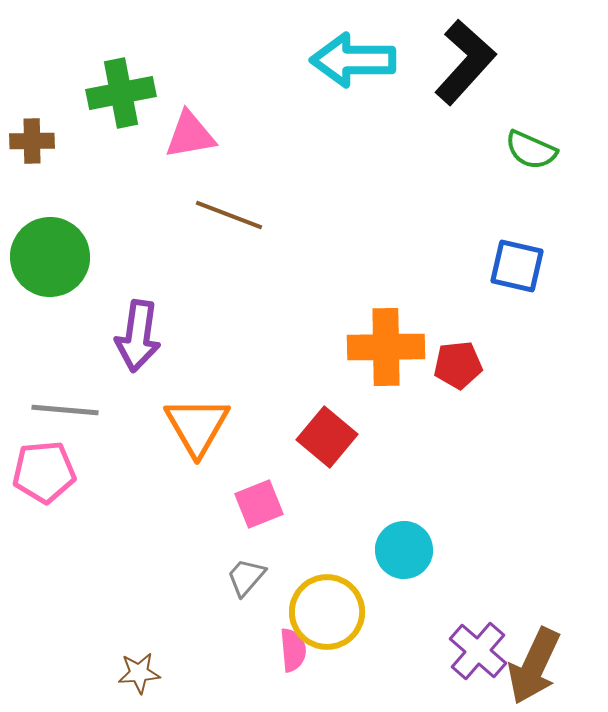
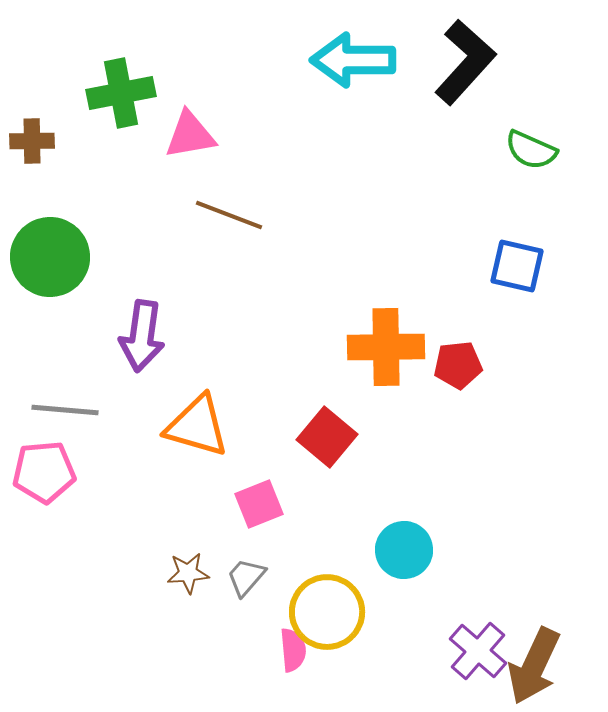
purple arrow: moved 4 px right
orange triangle: rotated 44 degrees counterclockwise
brown star: moved 49 px right, 100 px up
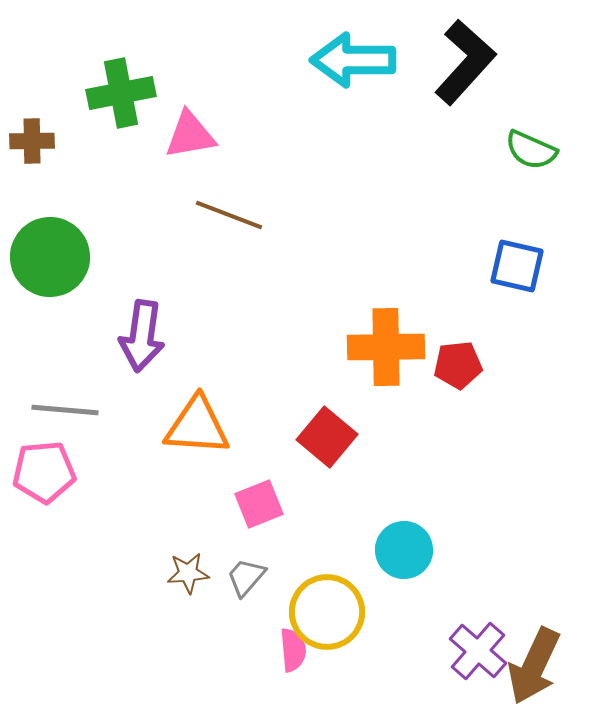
orange triangle: rotated 12 degrees counterclockwise
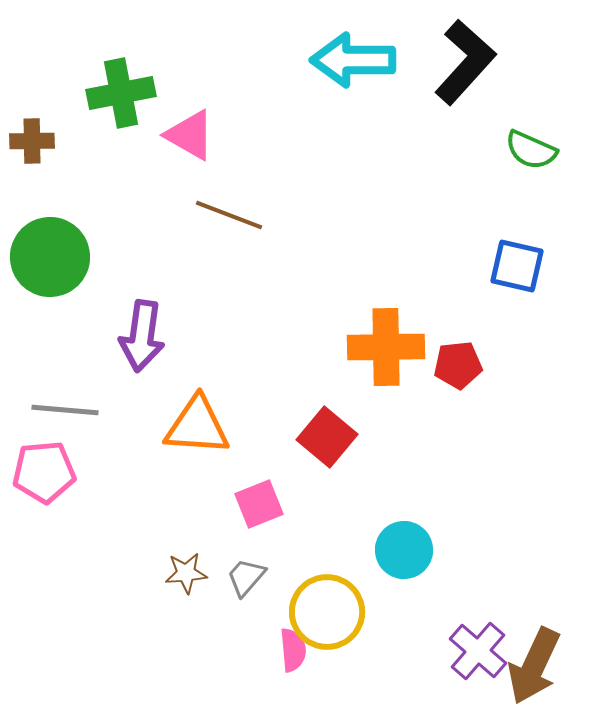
pink triangle: rotated 40 degrees clockwise
brown star: moved 2 px left
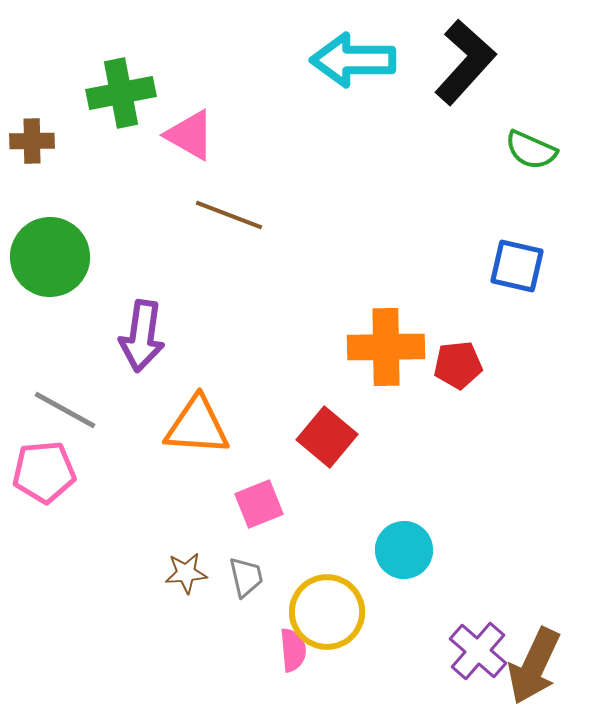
gray line: rotated 24 degrees clockwise
gray trapezoid: rotated 126 degrees clockwise
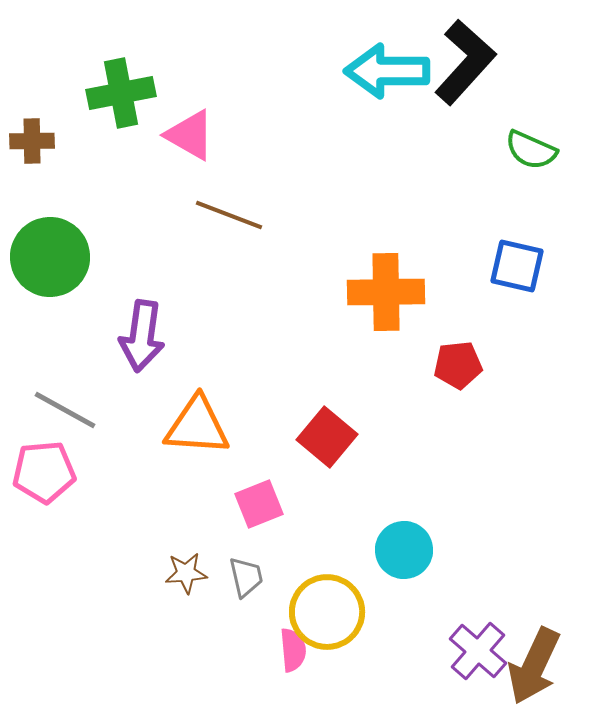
cyan arrow: moved 34 px right, 11 px down
orange cross: moved 55 px up
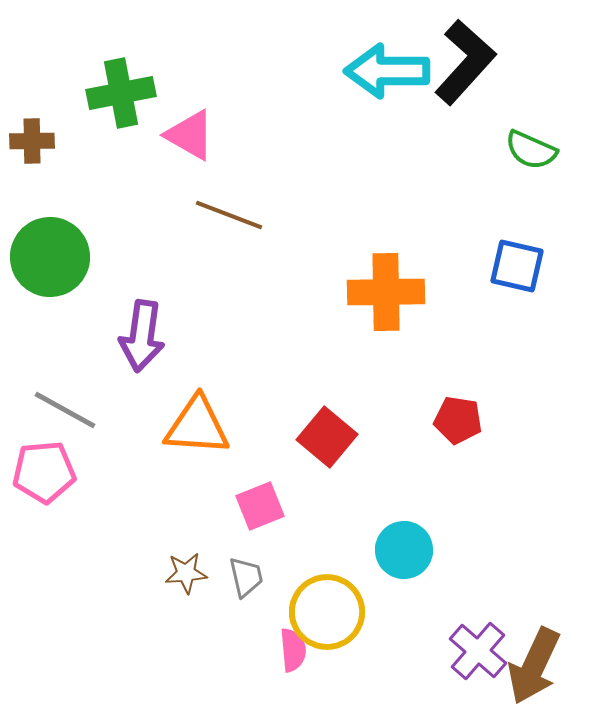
red pentagon: moved 55 px down; rotated 15 degrees clockwise
pink square: moved 1 px right, 2 px down
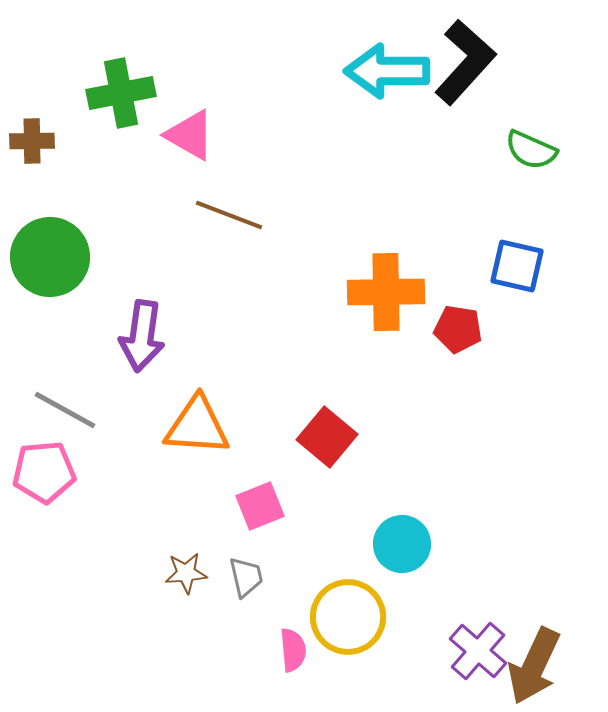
red pentagon: moved 91 px up
cyan circle: moved 2 px left, 6 px up
yellow circle: moved 21 px right, 5 px down
